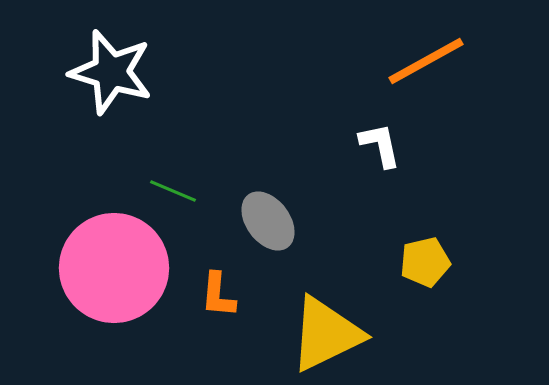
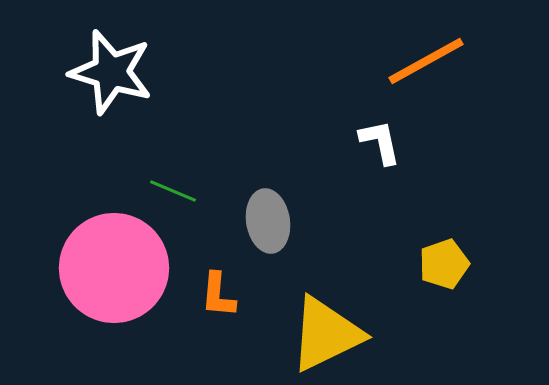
white L-shape: moved 3 px up
gray ellipse: rotated 28 degrees clockwise
yellow pentagon: moved 19 px right, 2 px down; rotated 6 degrees counterclockwise
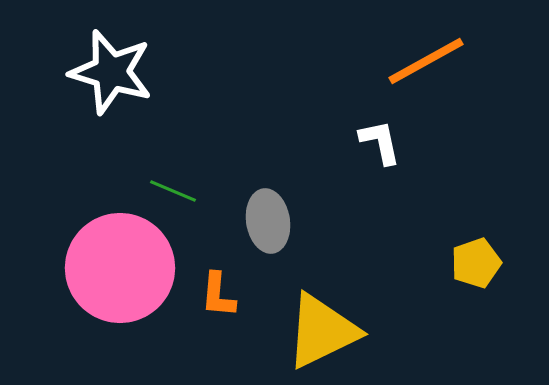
yellow pentagon: moved 32 px right, 1 px up
pink circle: moved 6 px right
yellow triangle: moved 4 px left, 3 px up
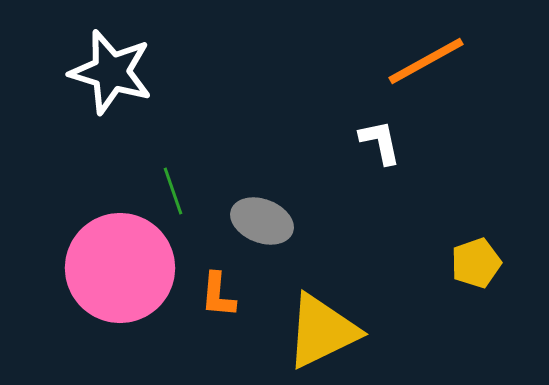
green line: rotated 48 degrees clockwise
gray ellipse: moved 6 px left; rotated 60 degrees counterclockwise
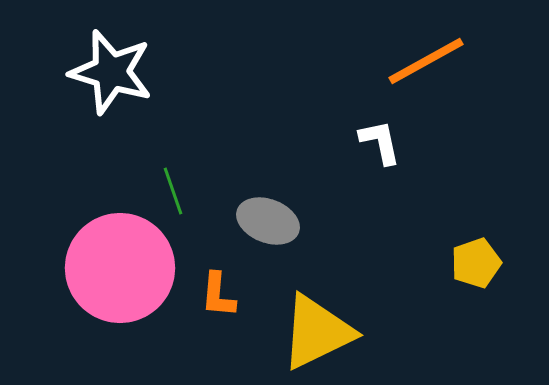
gray ellipse: moved 6 px right
yellow triangle: moved 5 px left, 1 px down
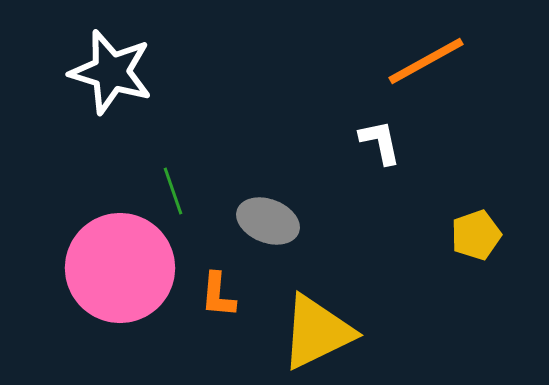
yellow pentagon: moved 28 px up
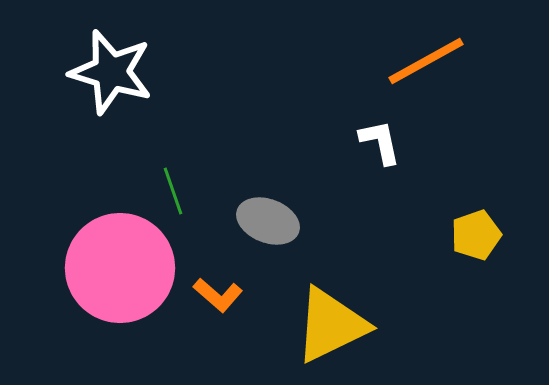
orange L-shape: rotated 54 degrees counterclockwise
yellow triangle: moved 14 px right, 7 px up
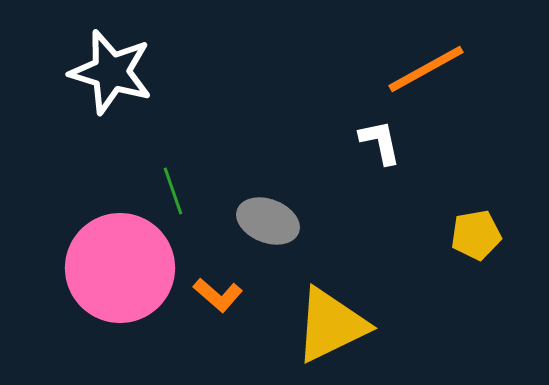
orange line: moved 8 px down
yellow pentagon: rotated 9 degrees clockwise
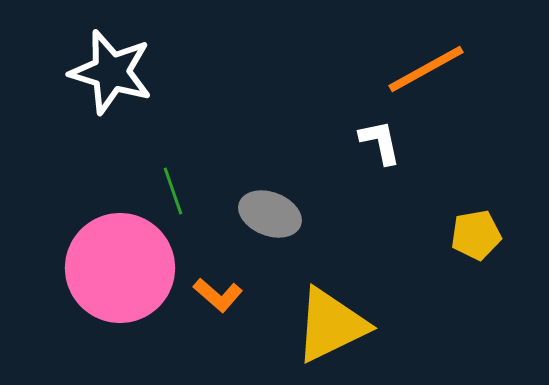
gray ellipse: moved 2 px right, 7 px up
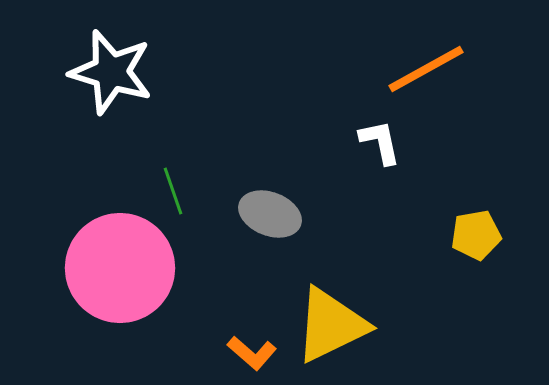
orange L-shape: moved 34 px right, 58 px down
